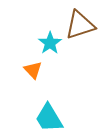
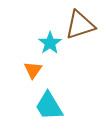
orange triangle: rotated 18 degrees clockwise
cyan trapezoid: moved 12 px up
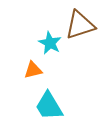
cyan star: rotated 10 degrees counterclockwise
orange triangle: rotated 42 degrees clockwise
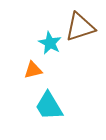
brown triangle: moved 2 px down
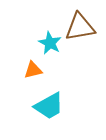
brown triangle: rotated 8 degrees clockwise
cyan trapezoid: rotated 88 degrees counterclockwise
